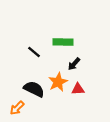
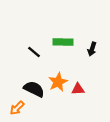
black arrow: moved 18 px right, 15 px up; rotated 24 degrees counterclockwise
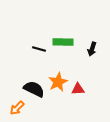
black line: moved 5 px right, 3 px up; rotated 24 degrees counterclockwise
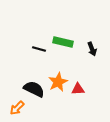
green rectangle: rotated 12 degrees clockwise
black arrow: rotated 40 degrees counterclockwise
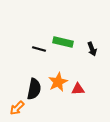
black semicircle: rotated 75 degrees clockwise
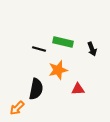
orange star: moved 12 px up; rotated 12 degrees clockwise
black semicircle: moved 2 px right
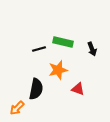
black line: rotated 32 degrees counterclockwise
red triangle: rotated 24 degrees clockwise
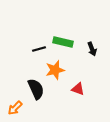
orange star: moved 3 px left
black semicircle: rotated 35 degrees counterclockwise
orange arrow: moved 2 px left
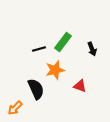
green rectangle: rotated 66 degrees counterclockwise
red triangle: moved 2 px right, 3 px up
